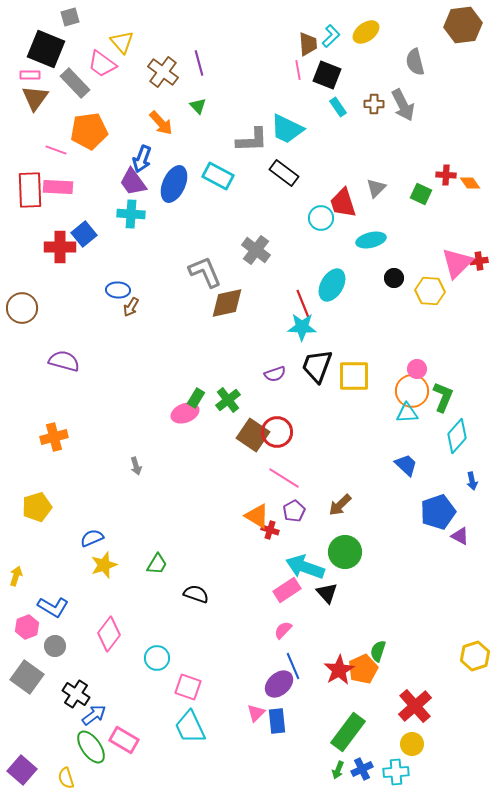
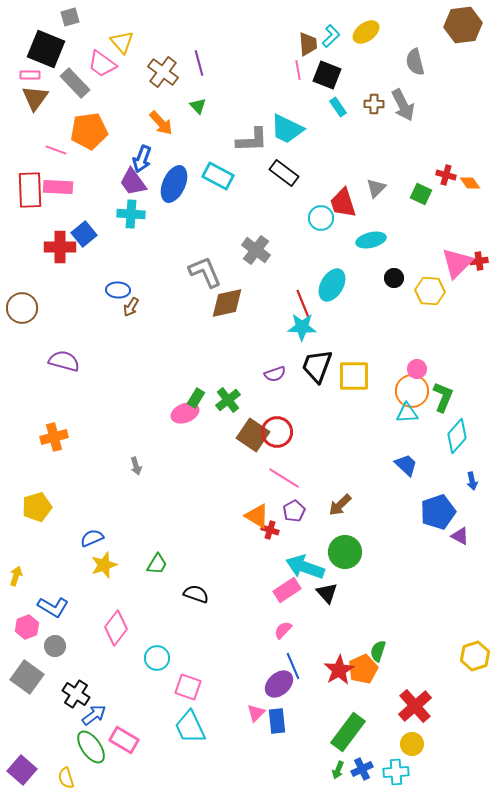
red cross at (446, 175): rotated 12 degrees clockwise
pink diamond at (109, 634): moved 7 px right, 6 px up
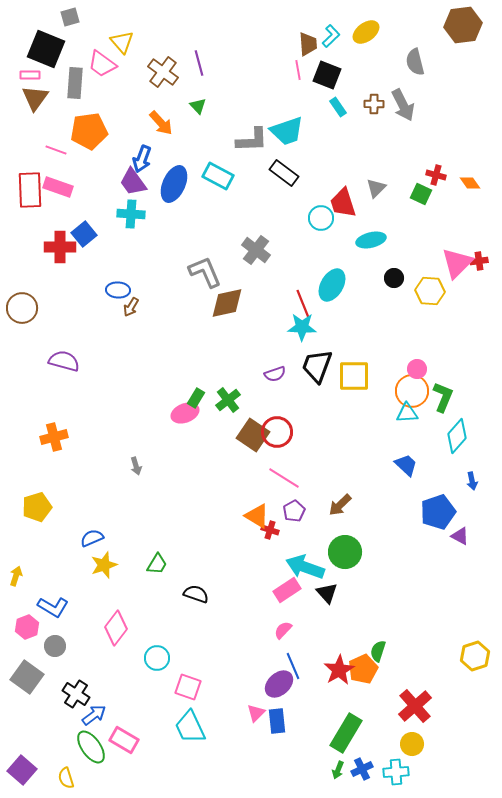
gray rectangle at (75, 83): rotated 48 degrees clockwise
cyan trapezoid at (287, 129): moved 2 px down; rotated 45 degrees counterclockwise
red cross at (446, 175): moved 10 px left
pink rectangle at (58, 187): rotated 16 degrees clockwise
green rectangle at (348, 732): moved 2 px left, 1 px down; rotated 6 degrees counterclockwise
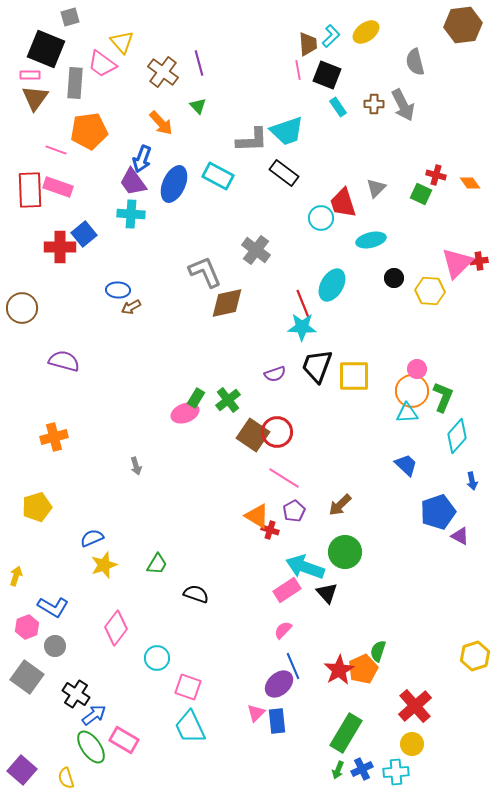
brown arrow at (131, 307): rotated 30 degrees clockwise
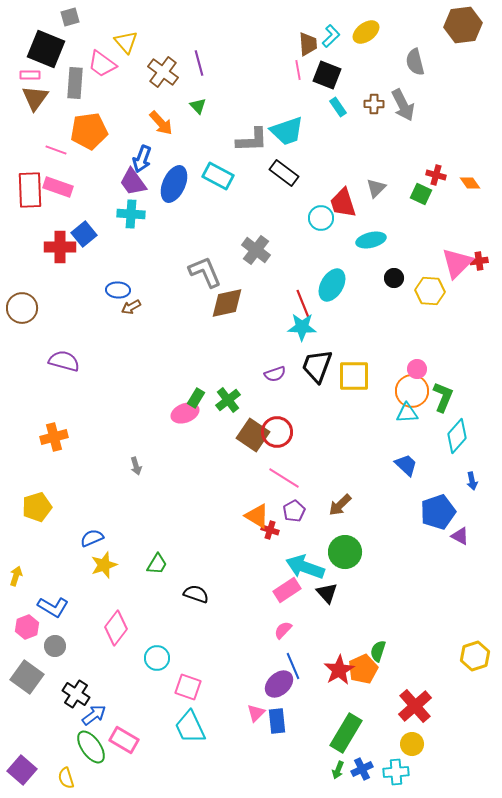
yellow triangle at (122, 42): moved 4 px right
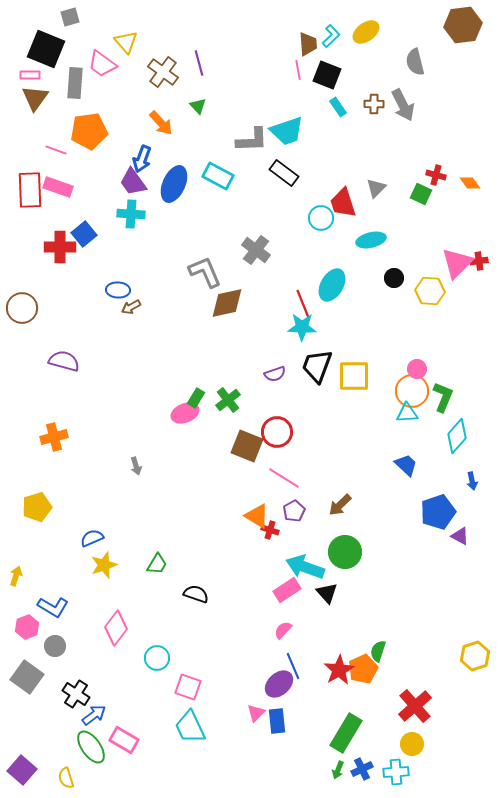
brown square at (253, 435): moved 6 px left, 11 px down; rotated 12 degrees counterclockwise
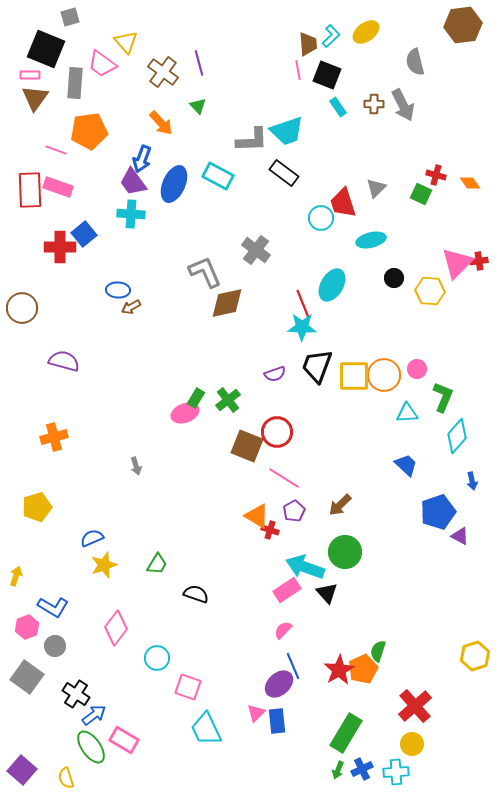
orange circle at (412, 391): moved 28 px left, 16 px up
cyan trapezoid at (190, 727): moved 16 px right, 2 px down
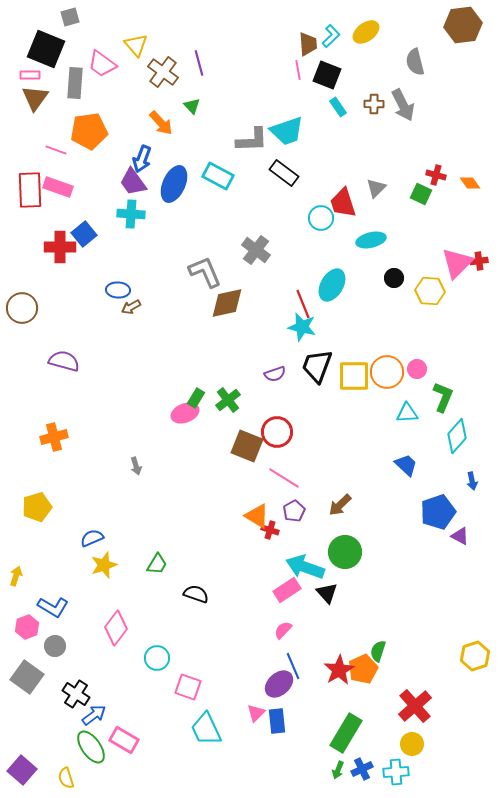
yellow triangle at (126, 42): moved 10 px right, 3 px down
green triangle at (198, 106): moved 6 px left
cyan star at (302, 327): rotated 12 degrees clockwise
orange circle at (384, 375): moved 3 px right, 3 px up
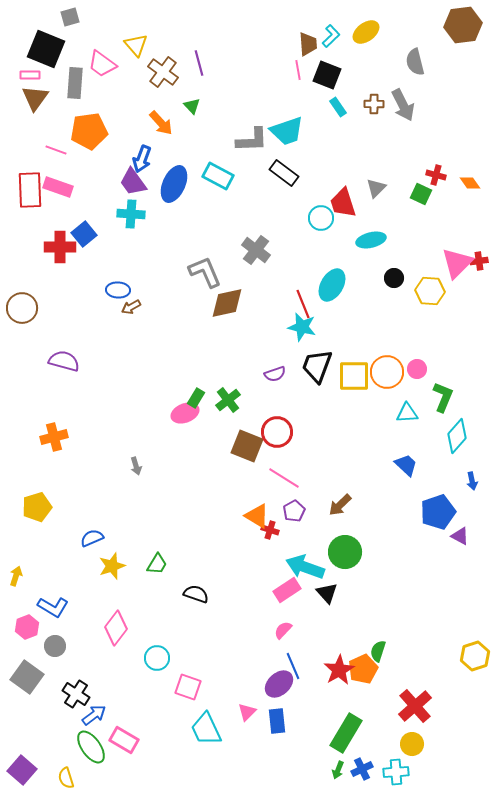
yellow star at (104, 565): moved 8 px right, 1 px down
pink triangle at (256, 713): moved 9 px left, 1 px up
